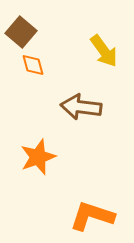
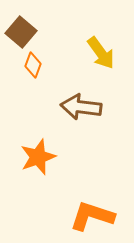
yellow arrow: moved 3 px left, 2 px down
orange diamond: rotated 35 degrees clockwise
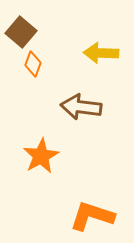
yellow arrow: rotated 128 degrees clockwise
orange diamond: moved 1 px up
orange star: moved 3 px right, 1 px up; rotated 9 degrees counterclockwise
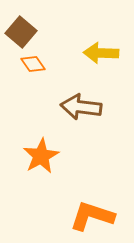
orange diamond: rotated 55 degrees counterclockwise
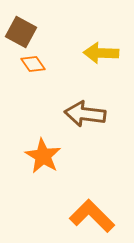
brown square: rotated 12 degrees counterclockwise
brown arrow: moved 4 px right, 7 px down
orange star: moved 2 px right; rotated 12 degrees counterclockwise
orange L-shape: rotated 27 degrees clockwise
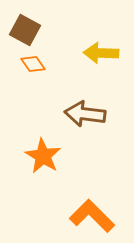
brown square: moved 4 px right, 2 px up
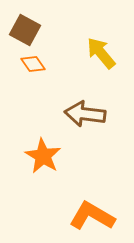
yellow arrow: rotated 48 degrees clockwise
orange L-shape: rotated 15 degrees counterclockwise
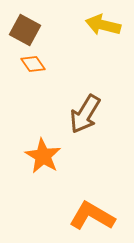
yellow arrow: moved 2 px right, 28 px up; rotated 36 degrees counterclockwise
brown arrow: rotated 66 degrees counterclockwise
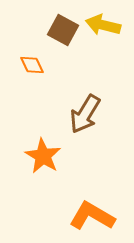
brown square: moved 38 px right
orange diamond: moved 1 px left, 1 px down; rotated 10 degrees clockwise
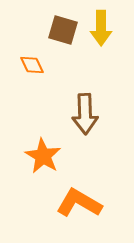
yellow arrow: moved 2 px left, 3 px down; rotated 104 degrees counterclockwise
brown square: rotated 12 degrees counterclockwise
brown arrow: rotated 33 degrees counterclockwise
orange L-shape: moved 13 px left, 13 px up
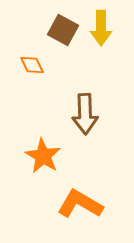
brown square: rotated 12 degrees clockwise
orange L-shape: moved 1 px right, 1 px down
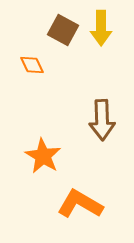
brown arrow: moved 17 px right, 6 px down
